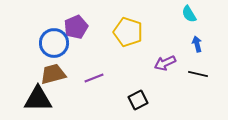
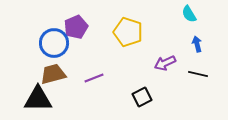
black square: moved 4 px right, 3 px up
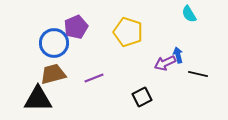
blue arrow: moved 19 px left, 11 px down
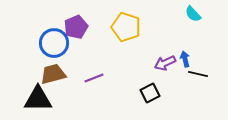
cyan semicircle: moved 4 px right; rotated 12 degrees counterclockwise
yellow pentagon: moved 2 px left, 5 px up
blue arrow: moved 7 px right, 4 px down
black square: moved 8 px right, 4 px up
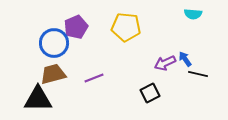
cyan semicircle: rotated 42 degrees counterclockwise
yellow pentagon: rotated 12 degrees counterclockwise
blue arrow: rotated 21 degrees counterclockwise
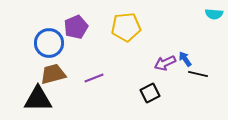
cyan semicircle: moved 21 px right
yellow pentagon: rotated 12 degrees counterclockwise
blue circle: moved 5 px left
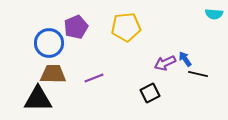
brown trapezoid: rotated 16 degrees clockwise
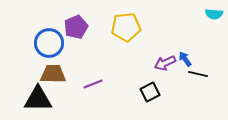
purple line: moved 1 px left, 6 px down
black square: moved 1 px up
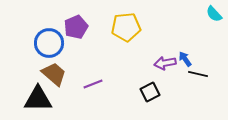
cyan semicircle: rotated 42 degrees clockwise
purple arrow: rotated 15 degrees clockwise
brown trapezoid: moved 1 px right; rotated 40 degrees clockwise
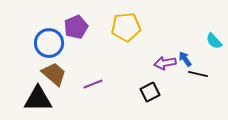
cyan semicircle: moved 27 px down
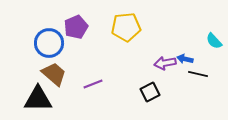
blue arrow: rotated 42 degrees counterclockwise
